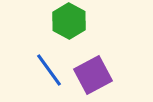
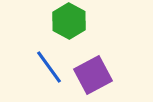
blue line: moved 3 px up
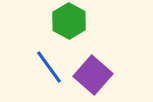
purple square: rotated 21 degrees counterclockwise
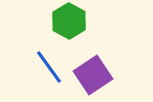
purple square: rotated 15 degrees clockwise
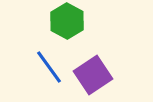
green hexagon: moved 2 px left
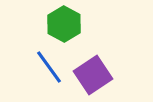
green hexagon: moved 3 px left, 3 px down
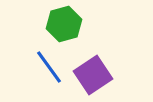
green hexagon: rotated 16 degrees clockwise
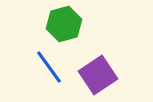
purple square: moved 5 px right
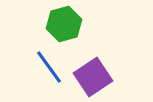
purple square: moved 5 px left, 2 px down
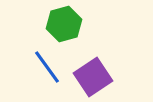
blue line: moved 2 px left
